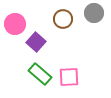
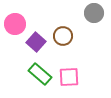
brown circle: moved 17 px down
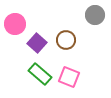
gray circle: moved 1 px right, 2 px down
brown circle: moved 3 px right, 4 px down
purple square: moved 1 px right, 1 px down
pink square: rotated 25 degrees clockwise
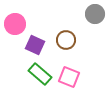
gray circle: moved 1 px up
purple square: moved 2 px left, 2 px down; rotated 18 degrees counterclockwise
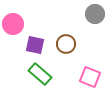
pink circle: moved 2 px left
brown circle: moved 4 px down
purple square: rotated 12 degrees counterclockwise
pink square: moved 21 px right
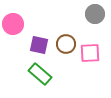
purple square: moved 4 px right
pink square: moved 24 px up; rotated 25 degrees counterclockwise
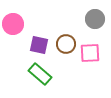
gray circle: moved 5 px down
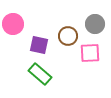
gray circle: moved 5 px down
brown circle: moved 2 px right, 8 px up
